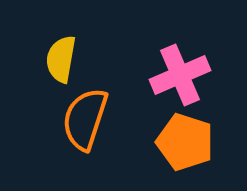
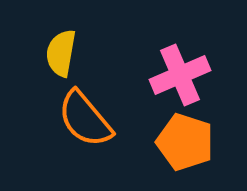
yellow semicircle: moved 6 px up
orange semicircle: rotated 58 degrees counterclockwise
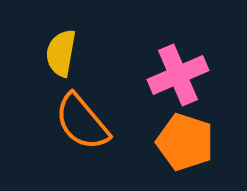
pink cross: moved 2 px left
orange semicircle: moved 3 px left, 3 px down
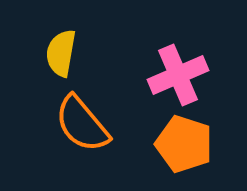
orange semicircle: moved 2 px down
orange pentagon: moved 1 px left, 2 px down
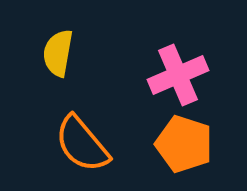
yellow semicircle: moved 3 px left
orange semicircle: moved 20 px down
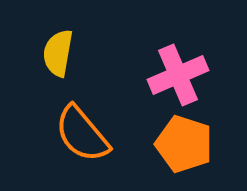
orange semicircle: moved 10 px up
